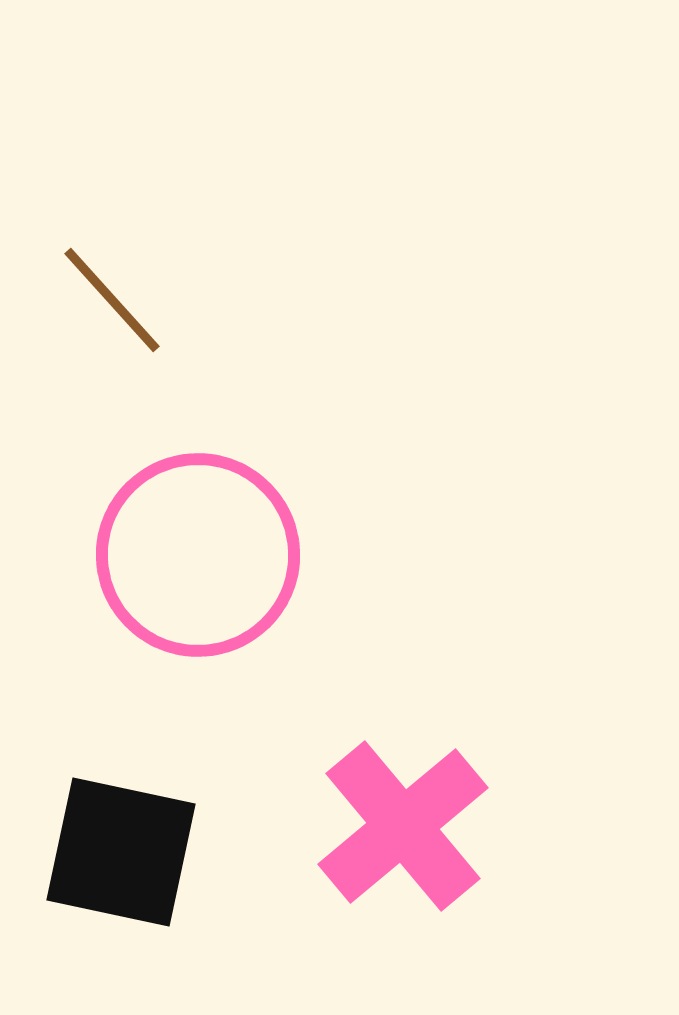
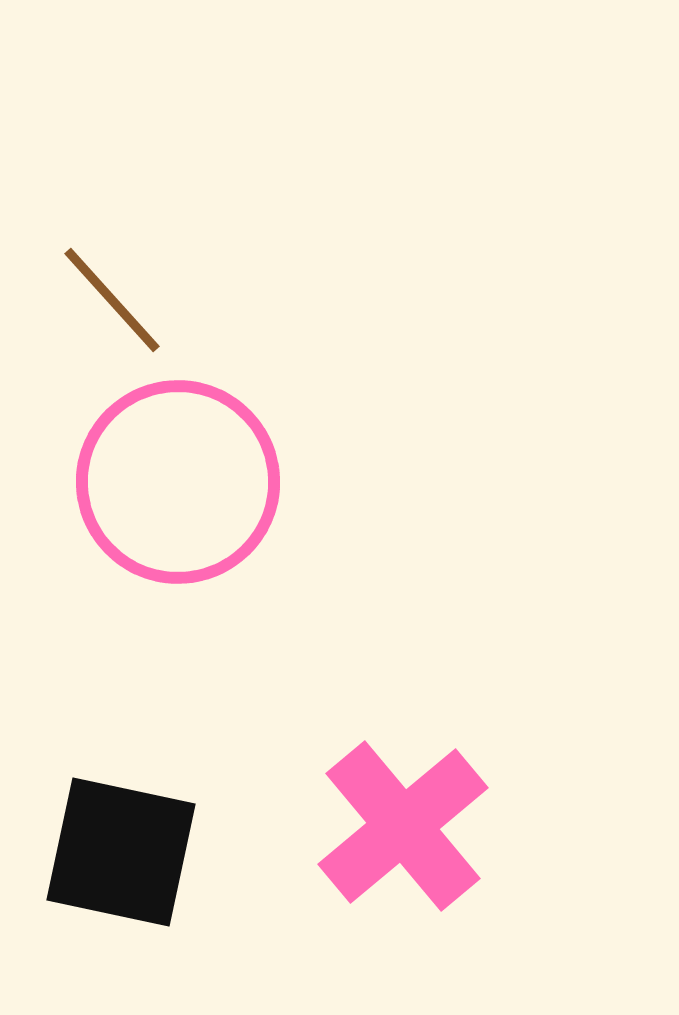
pink circle: moved 20 px left, 73 px up
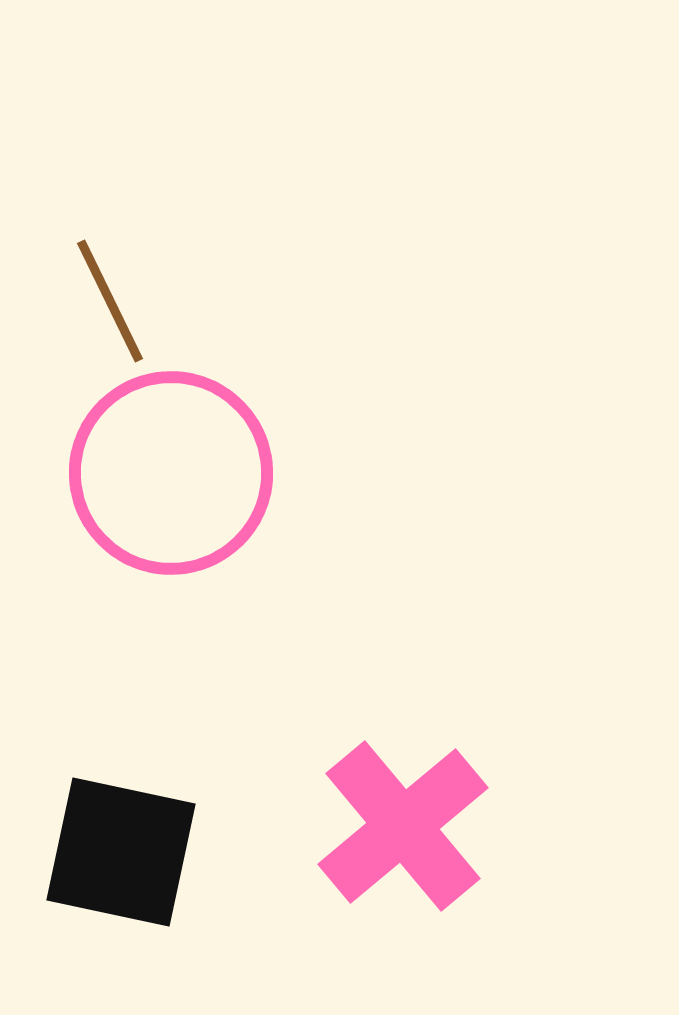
brown line: moved 2 px left, 1 px down; rotated 16 degrees clockwise
pink circle: moved 7 px left, 9 px up
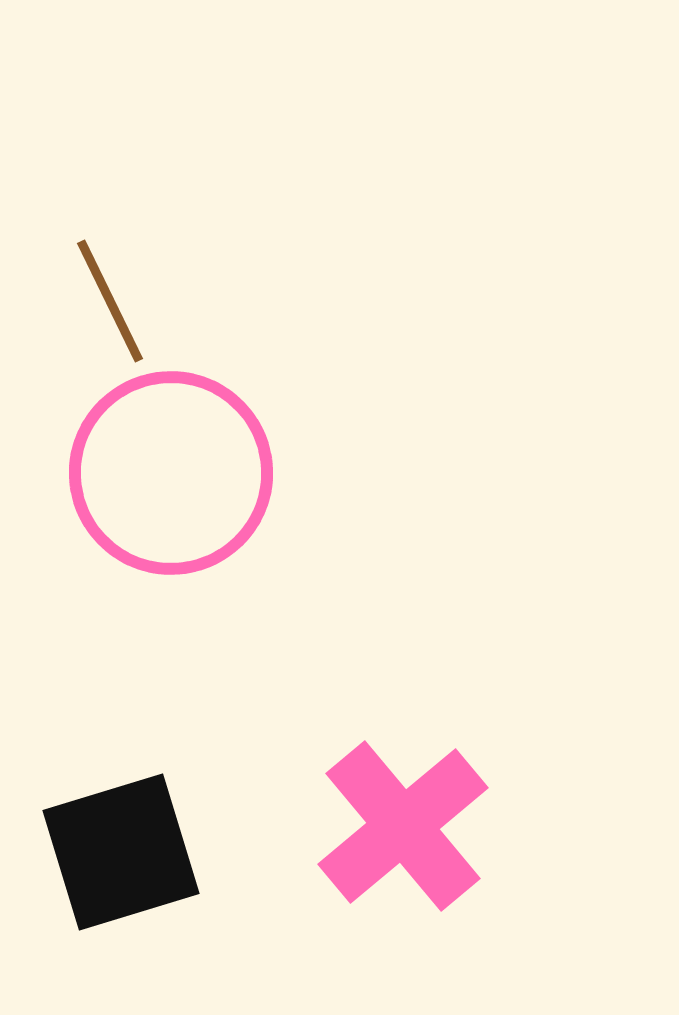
black square: rotated 29 degrees counterclockwise
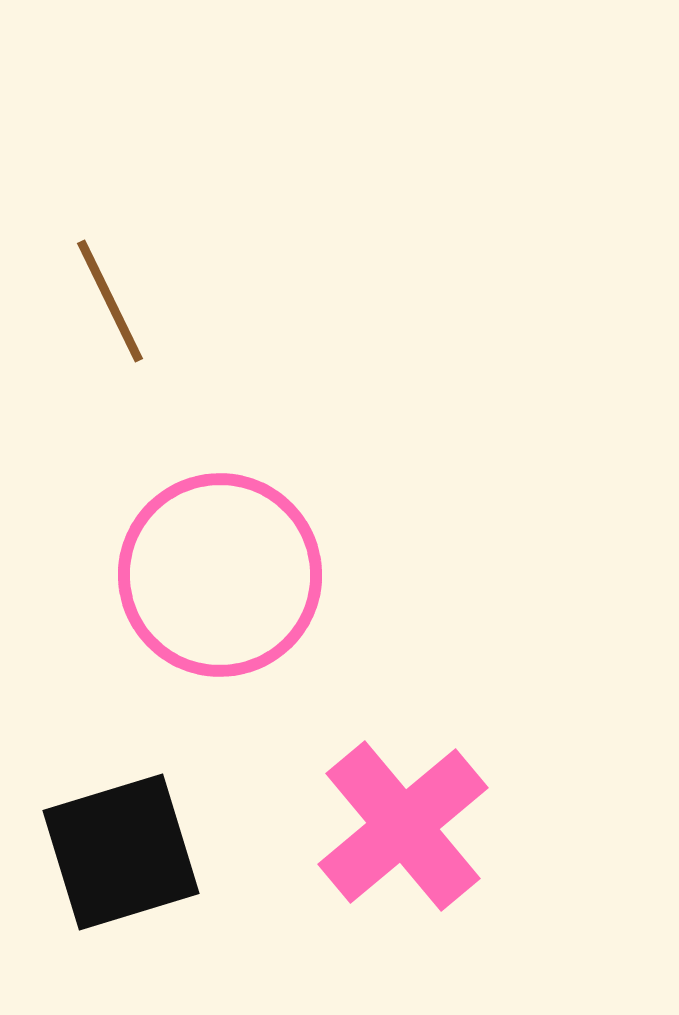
pink circle: moved 49 px right, 102 px down
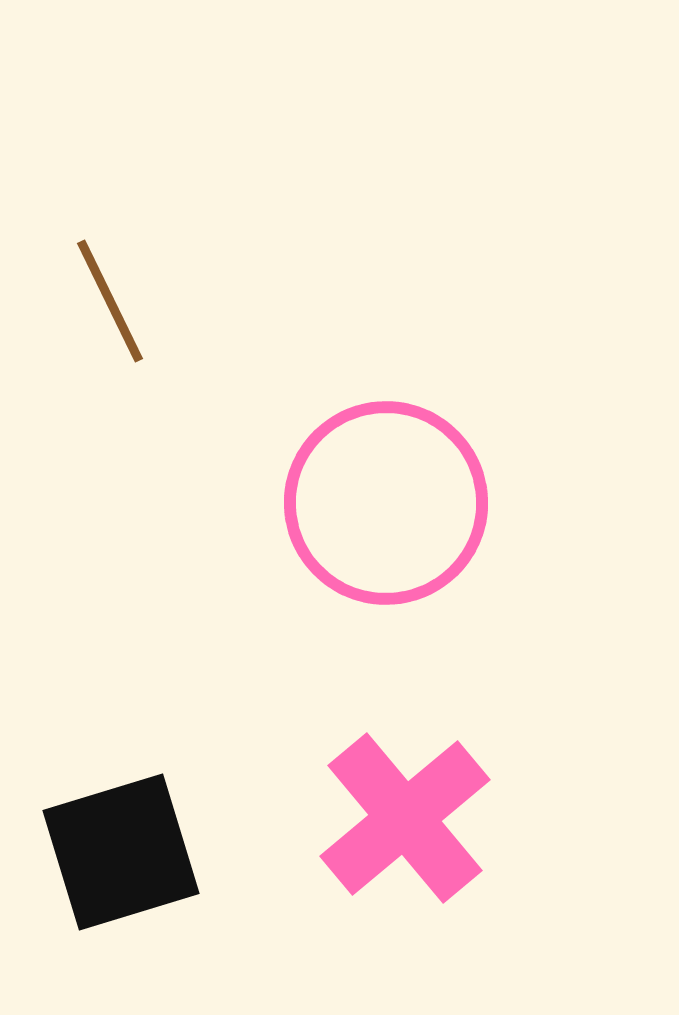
pink circle: moved 166 px right, 72 px up
pink cross: moved 2 px right, 8 px up
